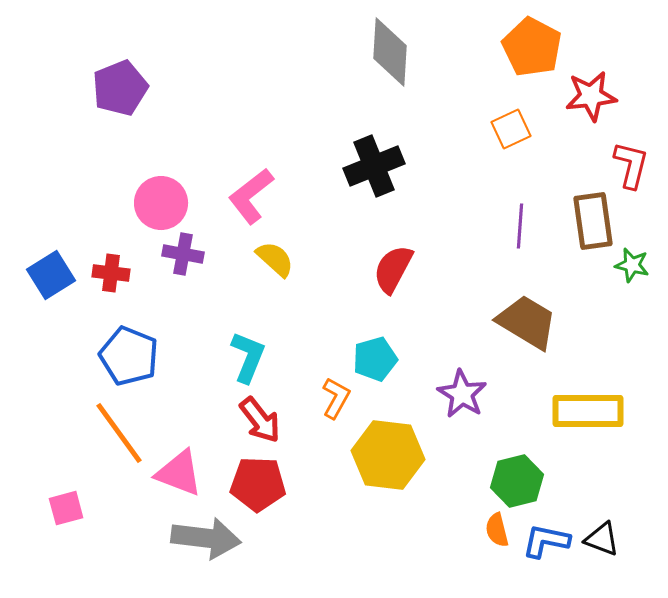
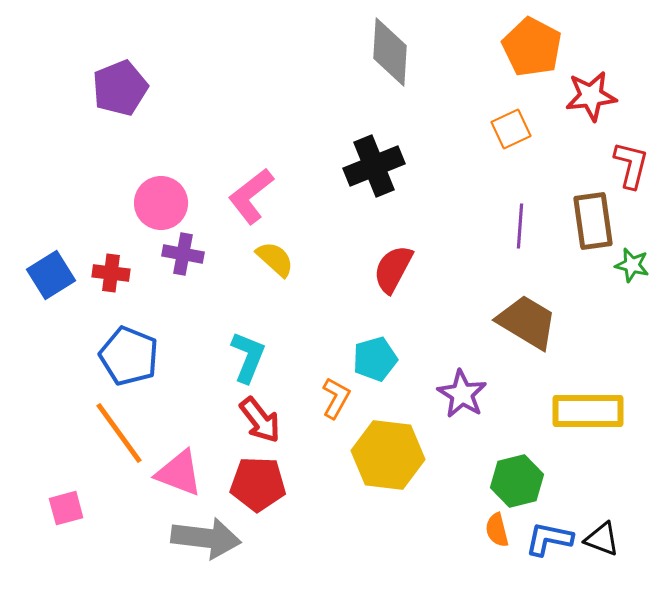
blue L-shape: moved 3 px right, 2 px up
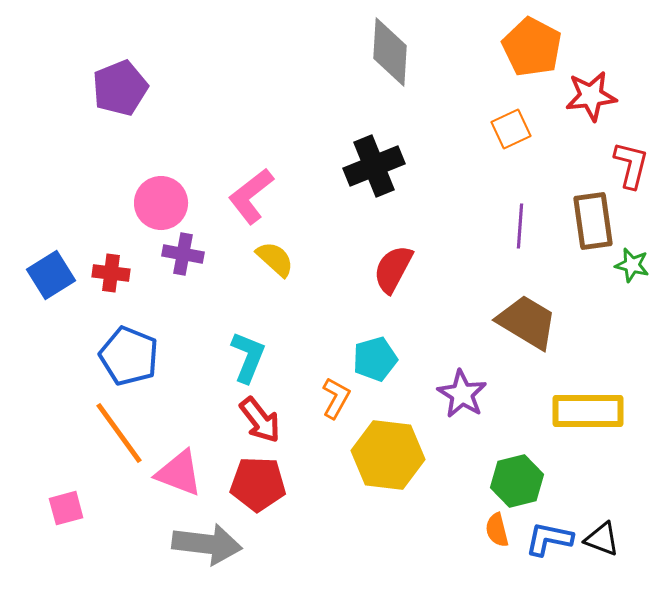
gray arrow: moved 1 px right, 6 px down
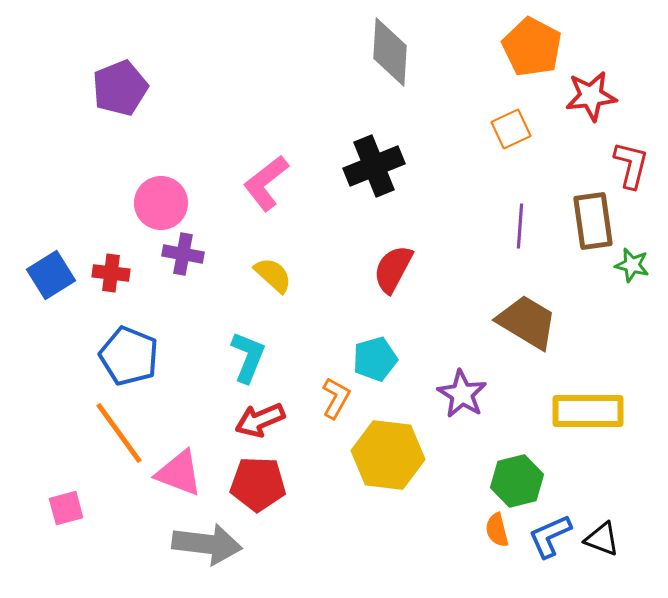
pink L-shape: moved 15 px right, 13 px up
yellow semicircle: moved 2 px left, 16 px down
red arrow: rotated 105 degrees clockwise
blue L-shape: moved 1 px right, 3 px up; rotated 36 degrees counterclockwise
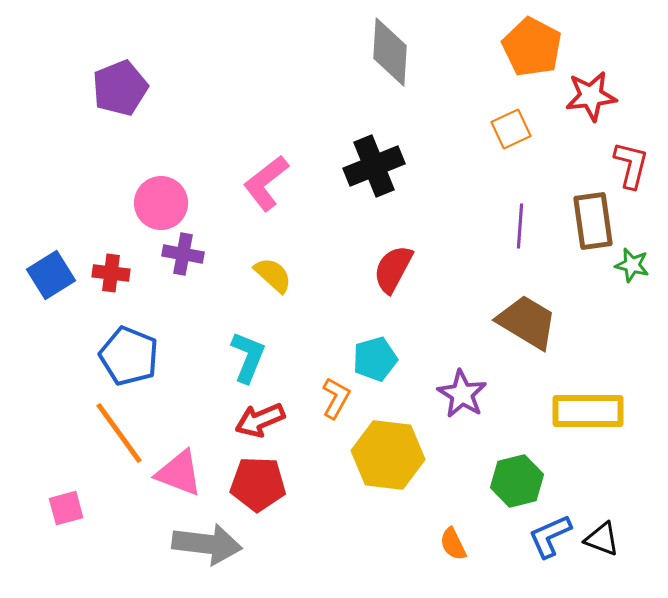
orange semicircle: moved 44 px left, 14 px down; rotated 12 degrees counterclockwise
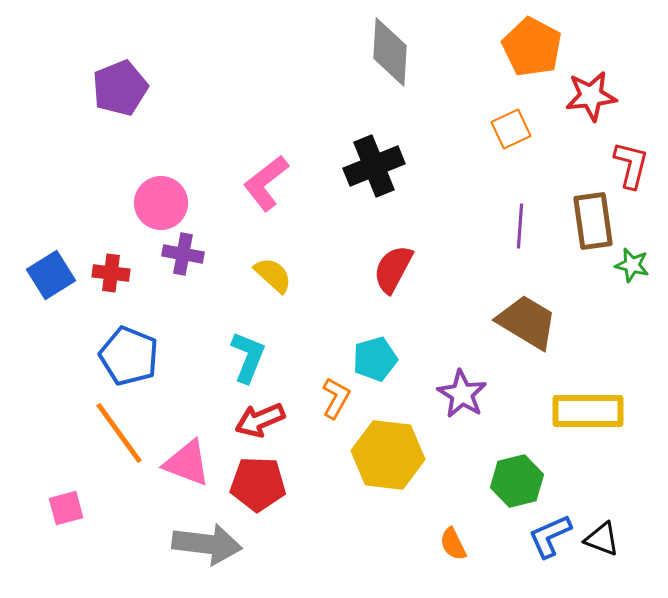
pink triangle: moved 8 px right, 10 px up
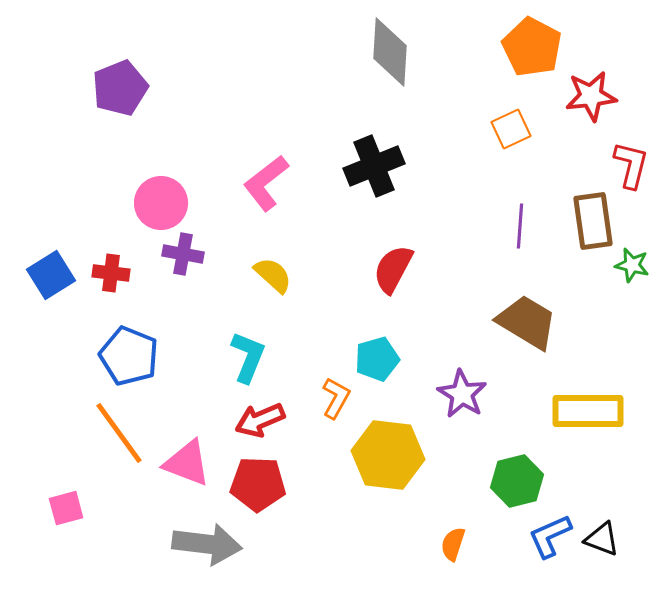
cyan pentagon: moved 2 px right
orange semicircle: rotated 44 degrees clockwise
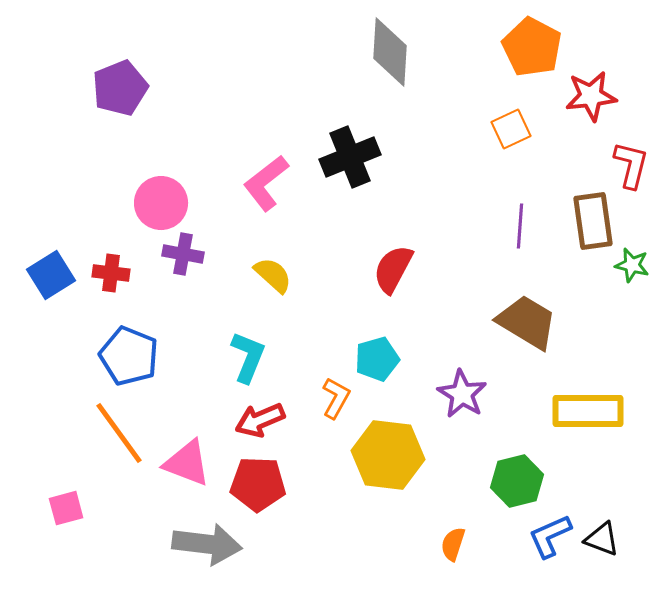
black cross: moved 24 px left, 9 px up
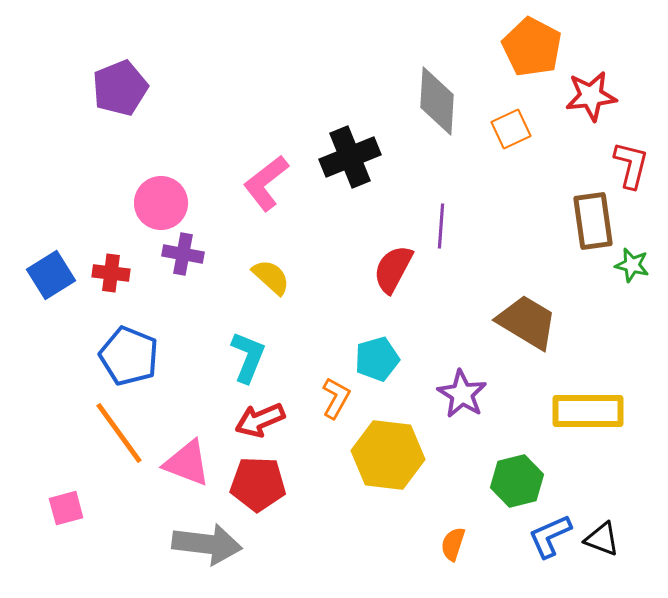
gray diamond: moved 47 px right, 49 px down
purple line: moved 79 px left
yellow semicircle: moved 2 px left, 2 px down
